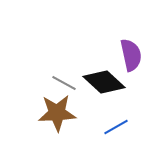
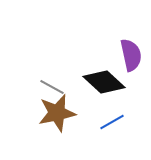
gray line: moved 12 px left, 4 px down
brown star: rotated 9 degrees counterclockwise
blue line: moved 4 px left, 5 px up
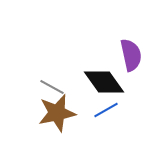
black diamond: rotated 12 degrees clockwise
blue line: moved 6 px left, 12 px up
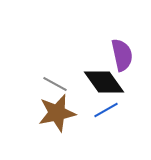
purple semicircle: moved 9 px left
gray line: moved 3 px right, 3 px up
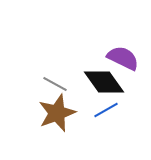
purple semicircle: moved 1 px right, 3 px down; rotated 52 degrees counterclockwise
brown star: rotated 9 degrees counterclockwise
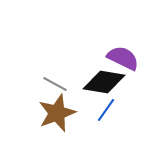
black diamond: rotated 45 degrees counterclockwise
blue line: rotated 25 degrees counterclockwise
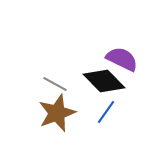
purple semicircle: moved 1 px left, 1 px down
black diamond: moved 1 px up; rotated 36 degrees clockwise
blue line: moved 2 px down
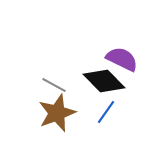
gray line: moved 1 px left, 1 px down
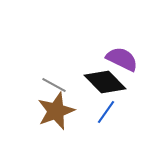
black diamond: moved 1 px right, 1 px down
brown star: moved 1 px left, 2 px up
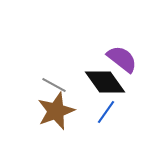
purple semicircle: rotated 12 degrees clockwise
black diamond: rotated 9 degrees clockwise
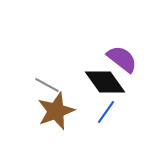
gray line: moved 7 px left
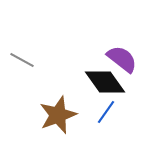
gray line: moved 25 px left, 25 px up
brown star: moved 2 px right, 4 px down
